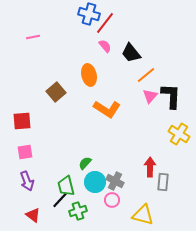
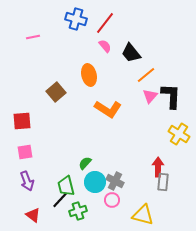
blue cross: moved 13 px left, 5 px down
orange L-shape: moved 1 px right
red arrow: moved 8 px right
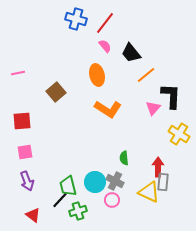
pink line: moved 15 px left, 36 px down
orange ellipse: moved 8 px right
pink triangle: moved 3 px right, 12 px down
green semicircle: moved 39 px right, 5 px up; rotated 48 degrees counterclockwise
green trapezoid: moved 2 px right
yellow triangle: moved 6 px right, 23 px up; rotated 10 degrees clockwise
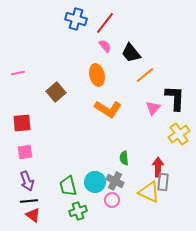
orange line: moved 1 px left
black L-shape: moved 4 px right, 2 px down
red square: moved 2 px down
yellow cross: rotated 25 degrees clockwise
black line: moved 31 px left, 1 px down; rotated 42 degrees clockwise
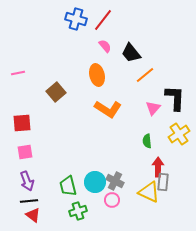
red line: moved 2 px left, 3 px up
green semicircle: moved 23 px right, 17 px up
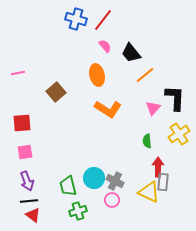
cyan circle: moved 1 px left, 4 px up
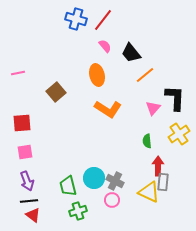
red arrow: moved 1 px up
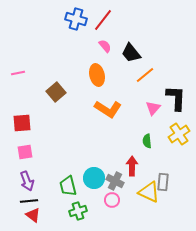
black L-shape: moved 1 px right
red arrow: moved 26 px left
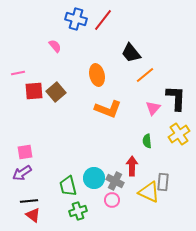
pink semicircle: moved 50 px left
orange L-shape: rotated 12 degrees counterclockwise
red square: moved 12 px right, 32 px up
purple arrow: moved 5 px left, 8 px up; rotated 78 degrees clockwise
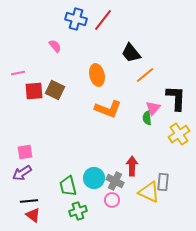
brown square: moved 1 px left, 2 px up; rotated 24 degrees counterclockwise
green semicircle: moved 23 px up
